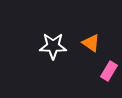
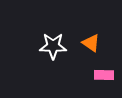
pink rectangle: moved 5 px left, 4 px down; rotated 60 degrees clockwise
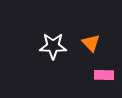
orange triangle: rotated 12 degrees clockwise
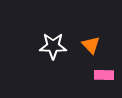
orange triangle: moved 2 px down
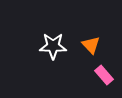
pink rectangle: rotated 48 degrees clockwise
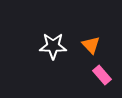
pink rectangle: moved 2 px left
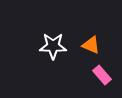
orange triangle: rotated 24 degrees counterclockwise
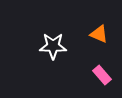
orange triangle: moved 8 px right, 11 px up
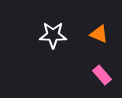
white star: moved 11 px up
